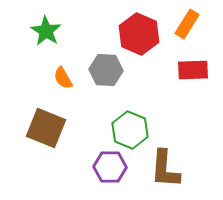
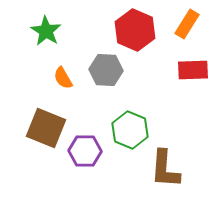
red hexagon: moved 4 px left, 4 px up
purple hexagon: moved 25 px left, 16 px up
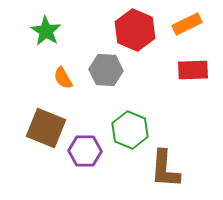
orange rectangle: rotated 32 degrees clockwise
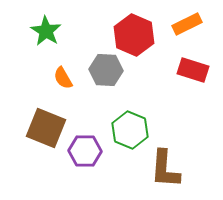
red hexagon: moved 1 px left, 5 px down
red rectangle: rotated 20 degrees clockwise
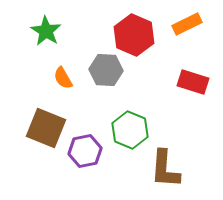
red rectangle: moved 12 px down
purple hexagon: rotated 12 degrees counterclockwise
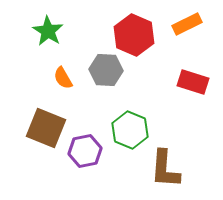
green star: moved 2 px right
